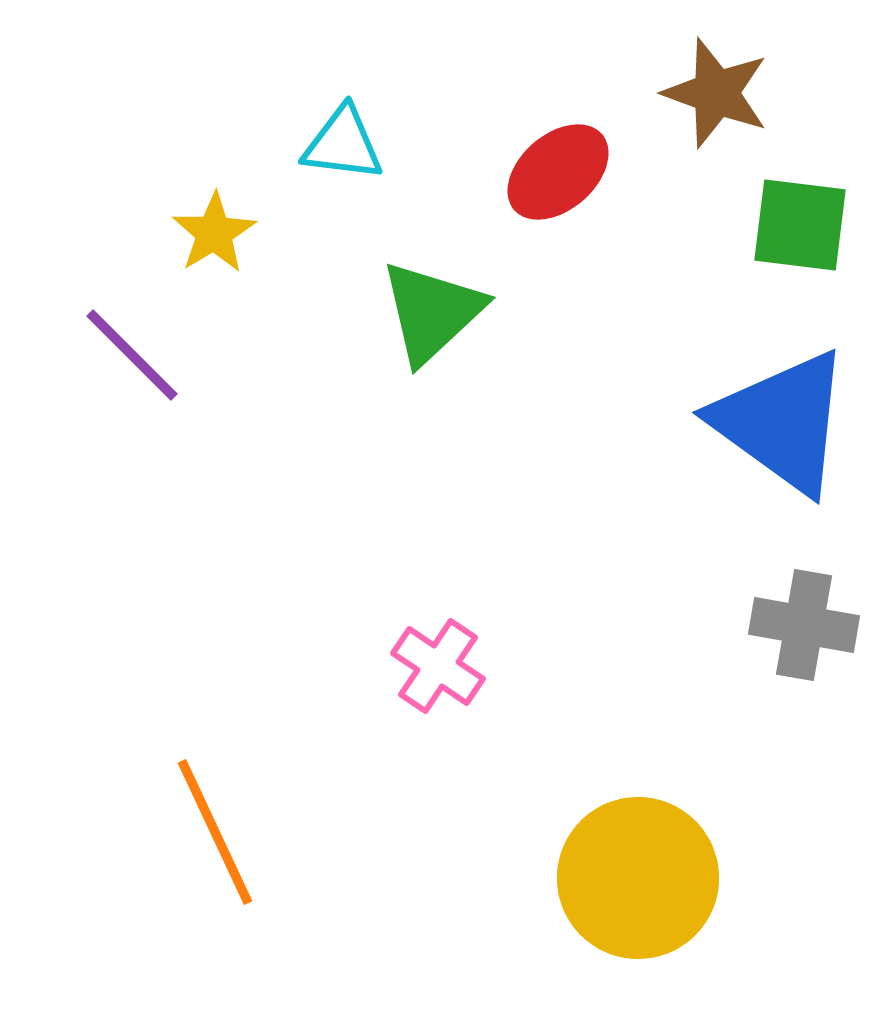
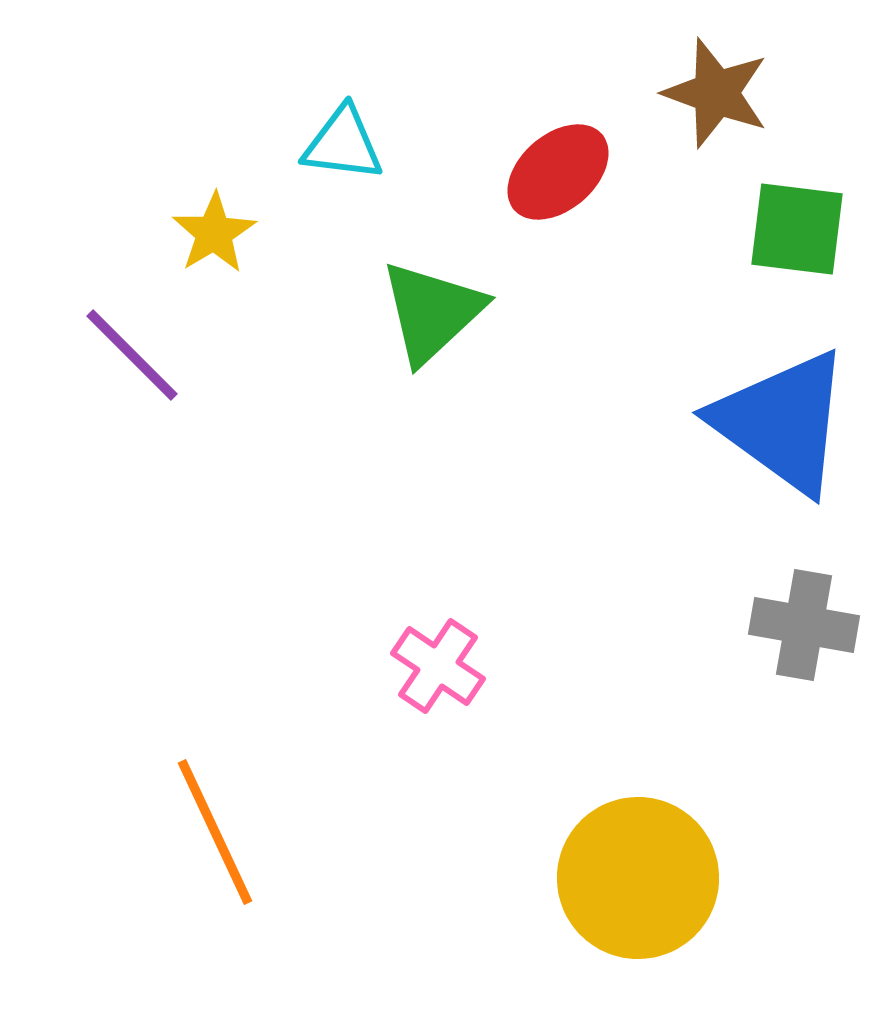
green square: moved 3 px left, 4 px down
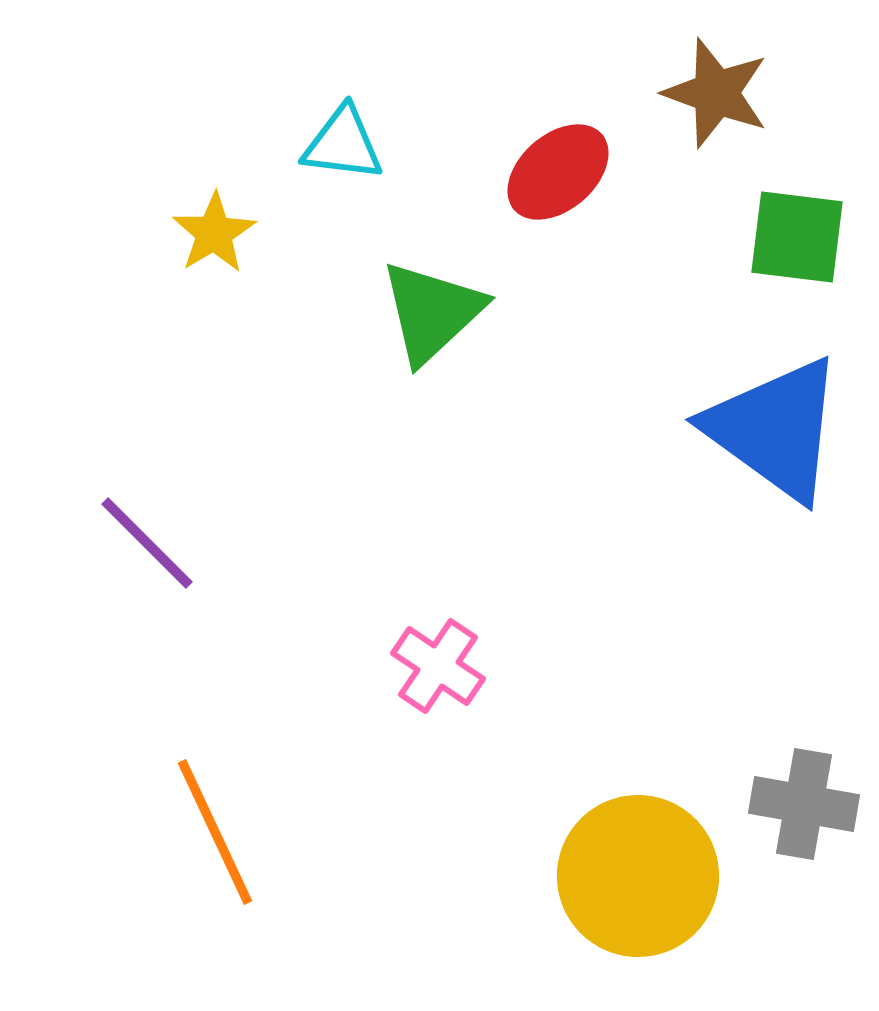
green square: moved 8 px down
purple line: moved 15 px right, 188 px down
blue triangle: moved 7 px left, 7 px down
gray cross: moved 179 px down
yellow circle: moved 2 px up
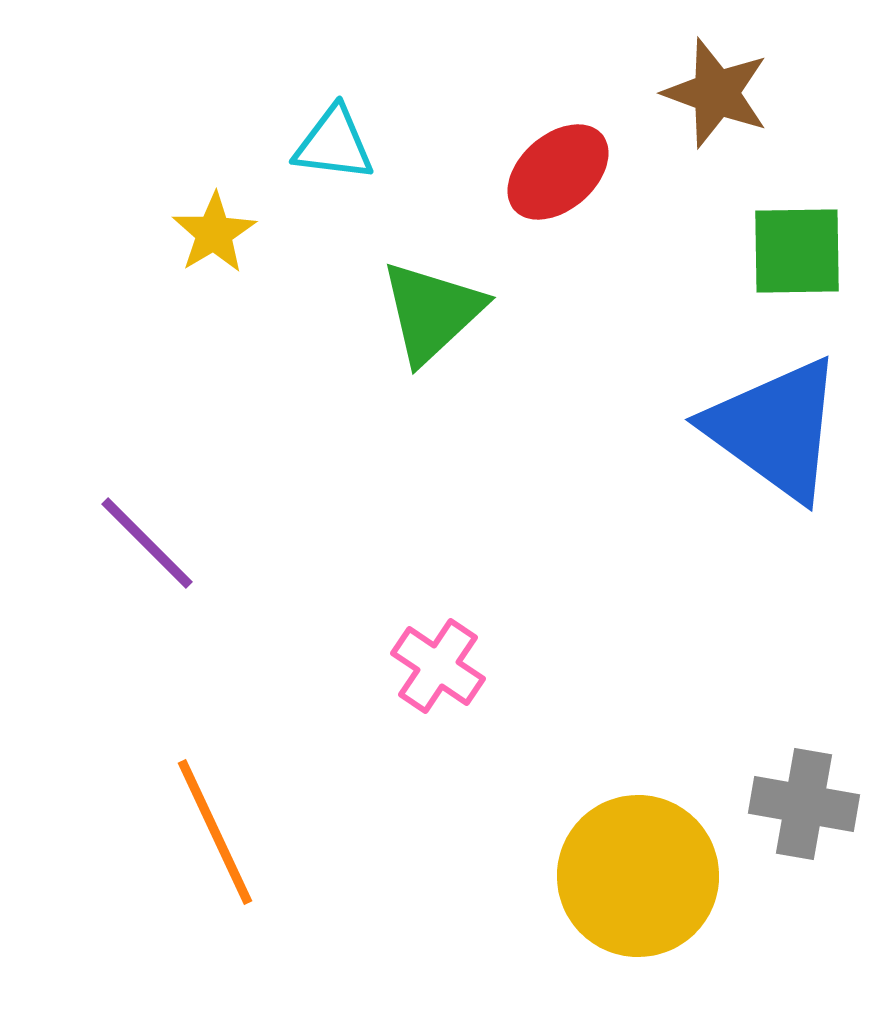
cyan triangle: moved 9 px left
green square: moved 14 px down; rotated 8 degrees counterclockwise
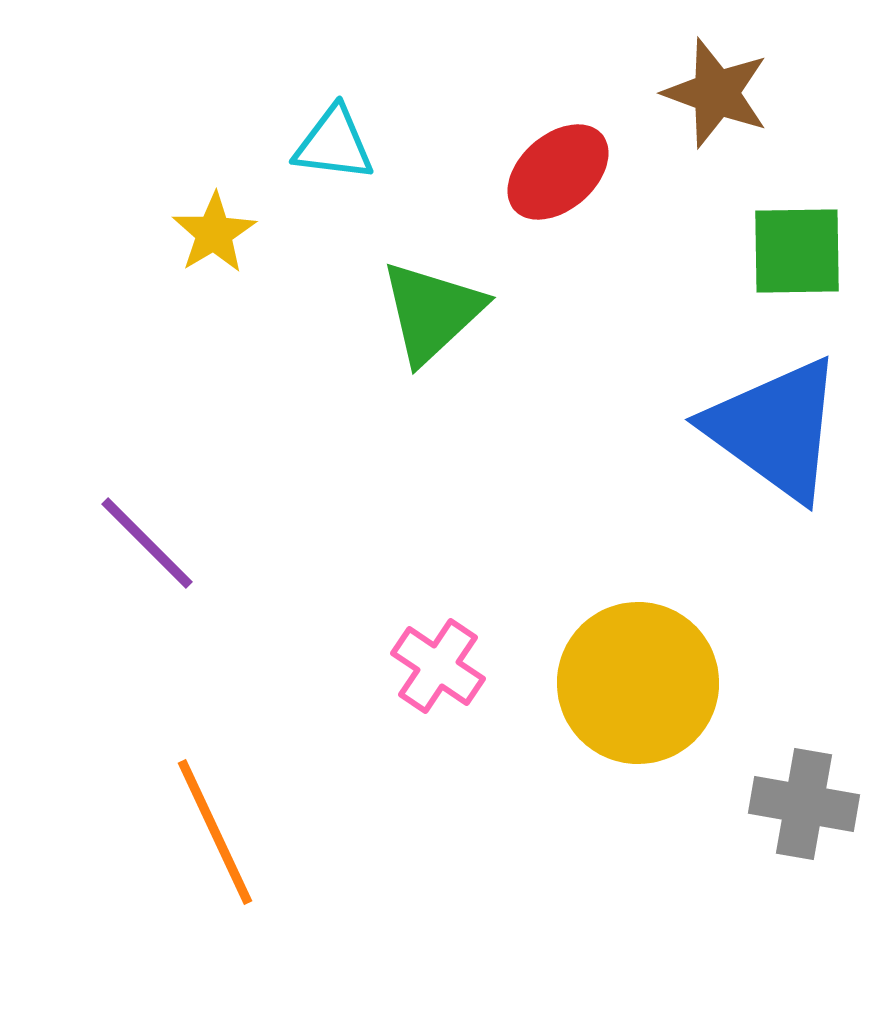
yellow circle: moved 193 px up
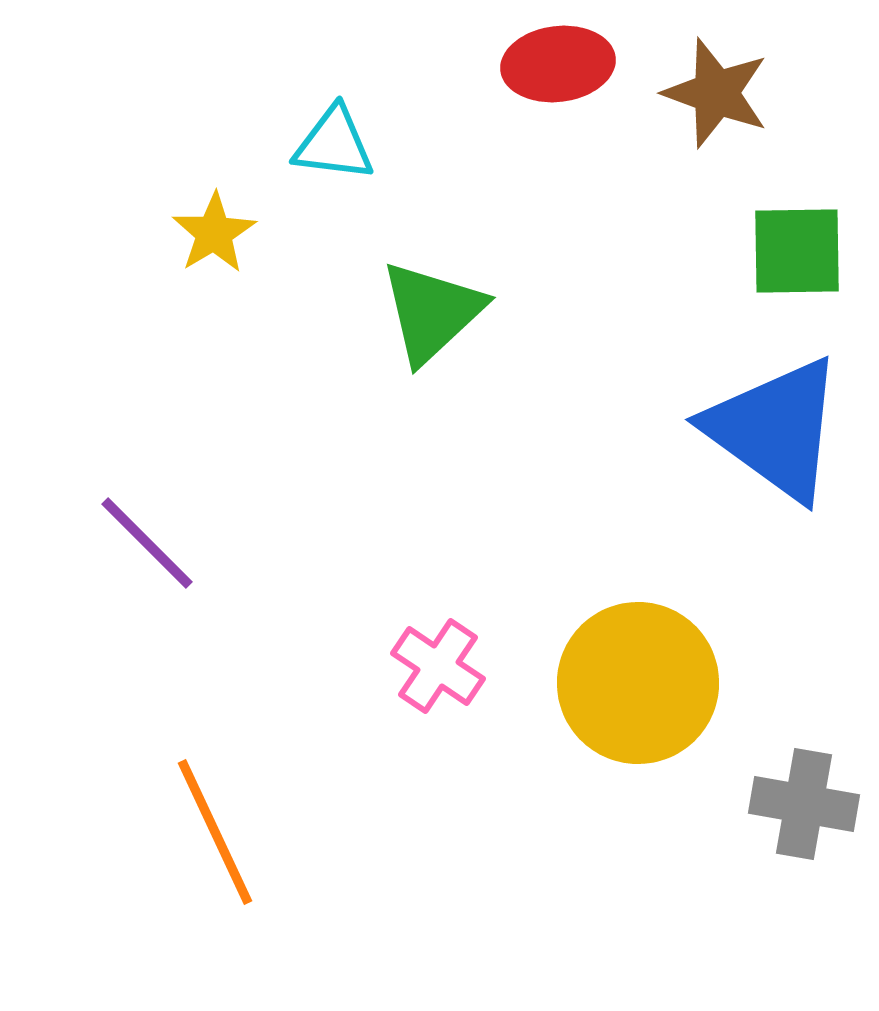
red ellipse: moved 108 px up; rotated 34 degrees clockwise
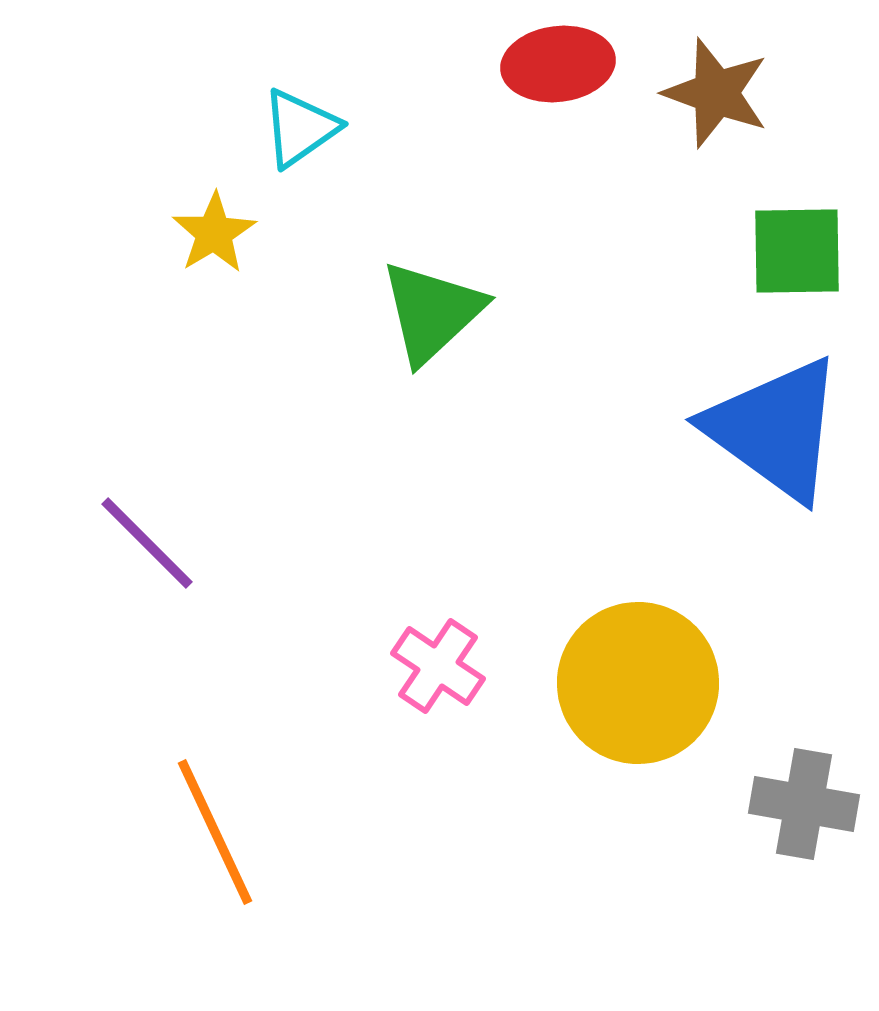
cyan triangle: moved 34 px left, 16 px up; rotated 42 degrees counterclockwise
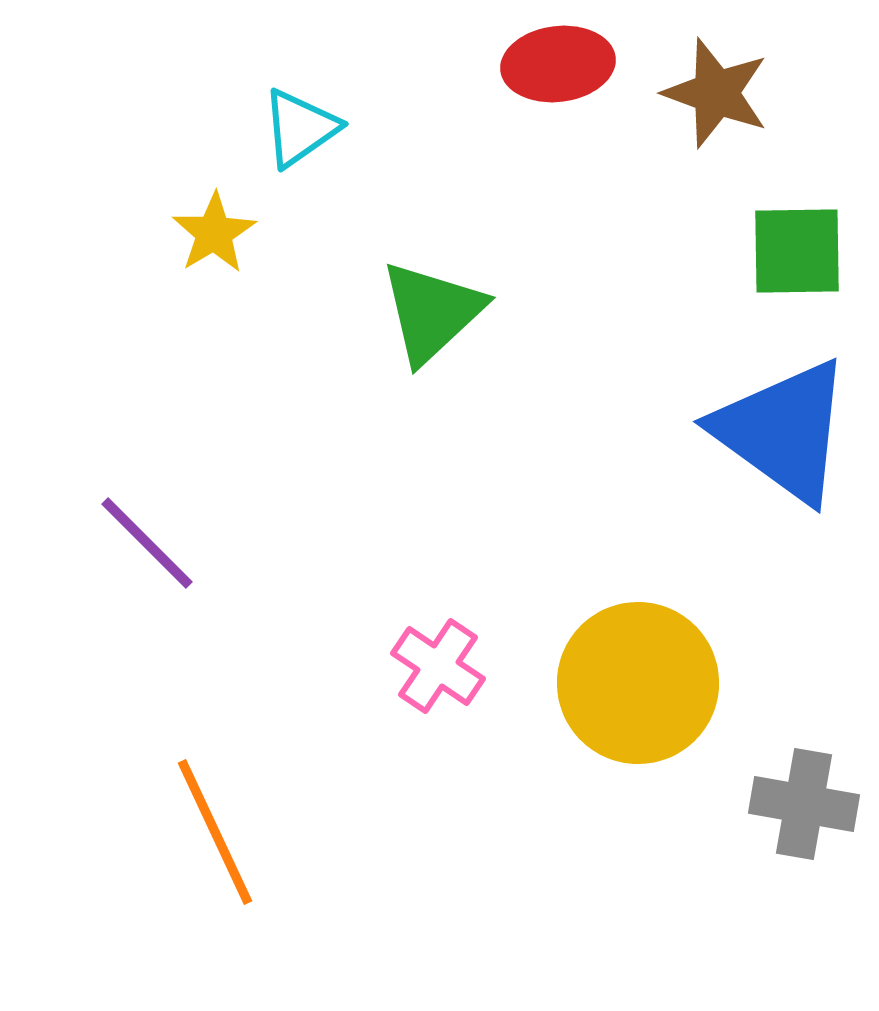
blue triangle: moved 8 px right, 2 px down
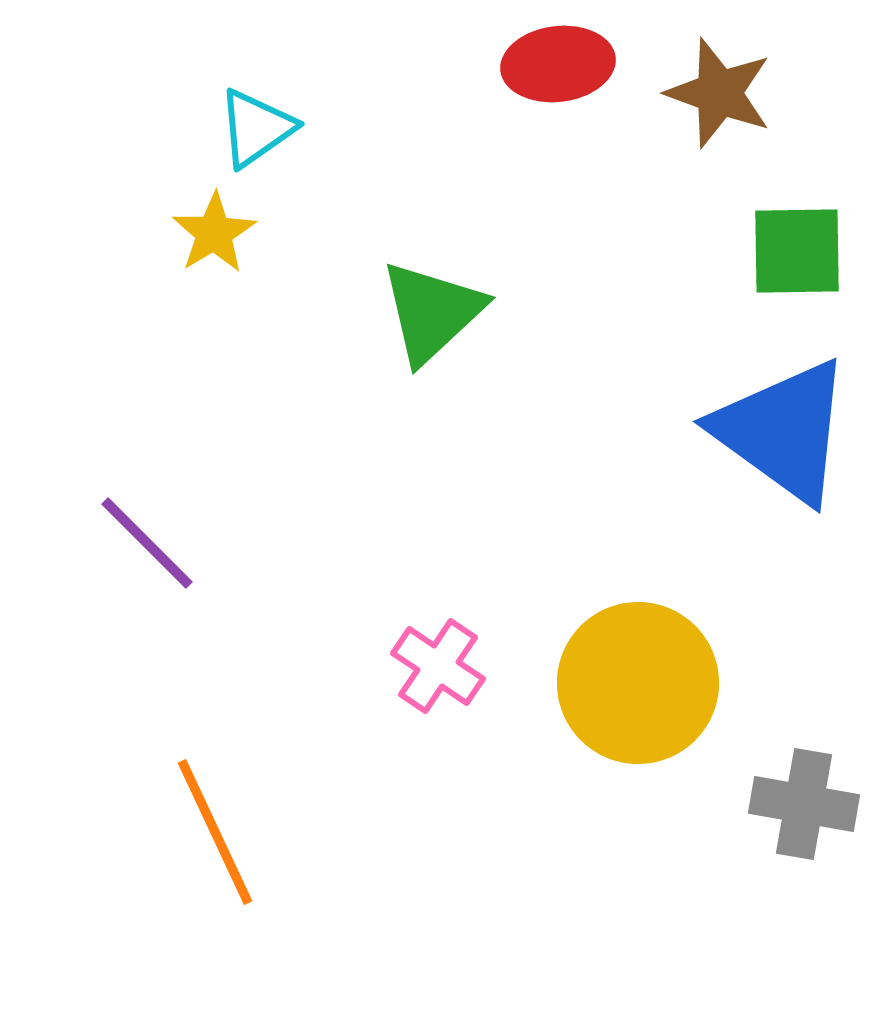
brown star: moved 3 px right
cyan triangle: moved 44 px left
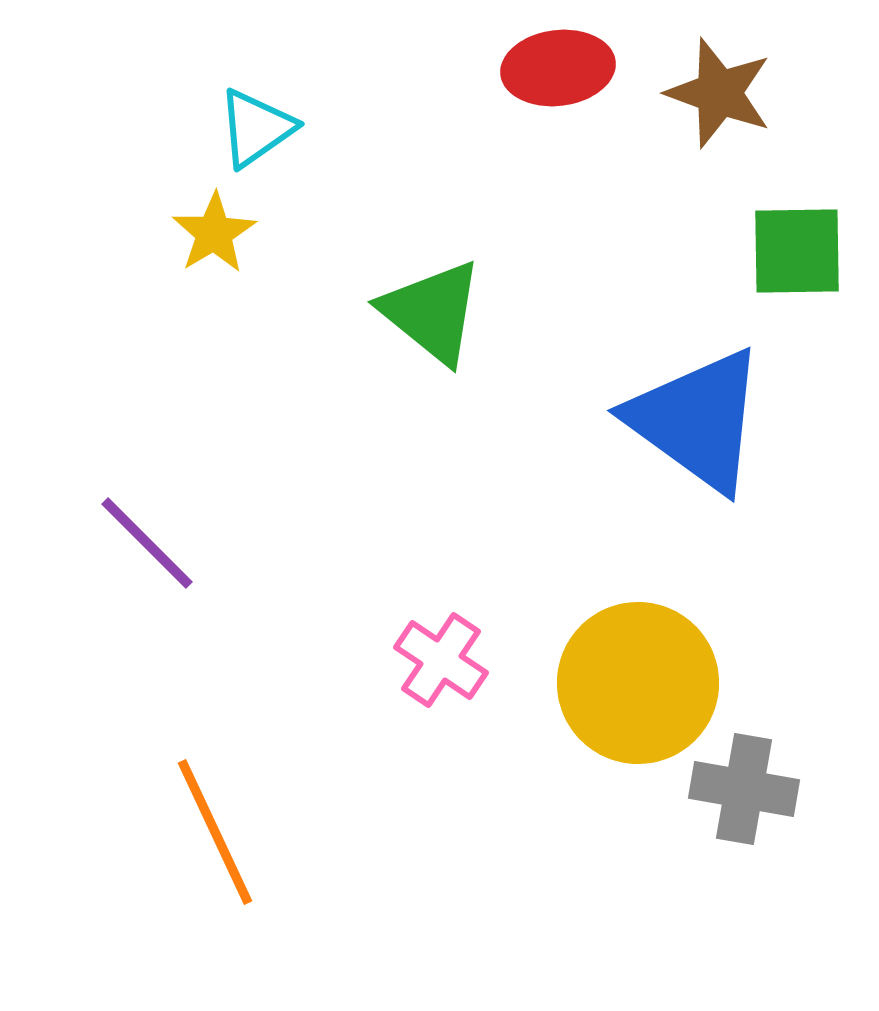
red ellipse: moved 4 px down
green triangle: rotated 38 degrees counterclockwise
blue triangle: moved 86 px left, 11 px up
pink cross: moved 3 px right, 6 px up
gray cross: moved 60 px left, 15 px up
